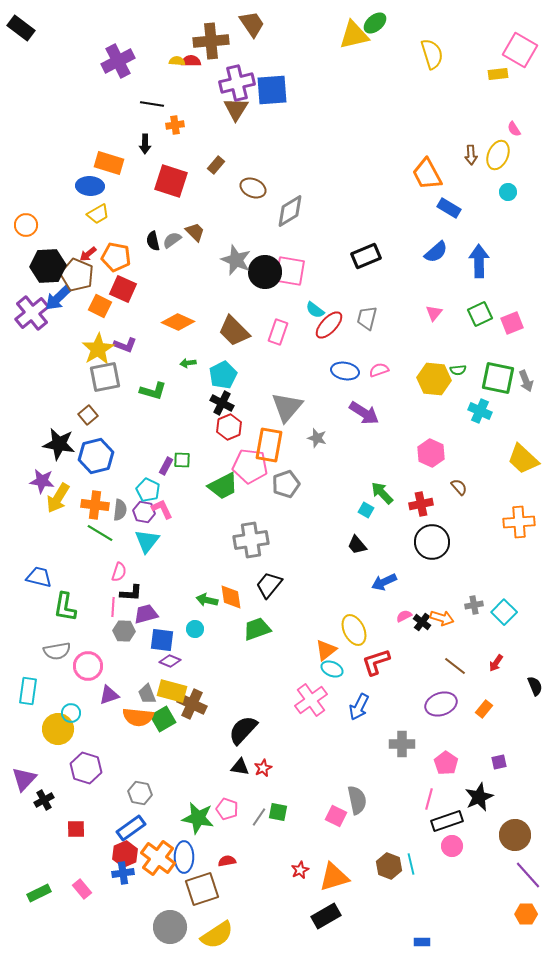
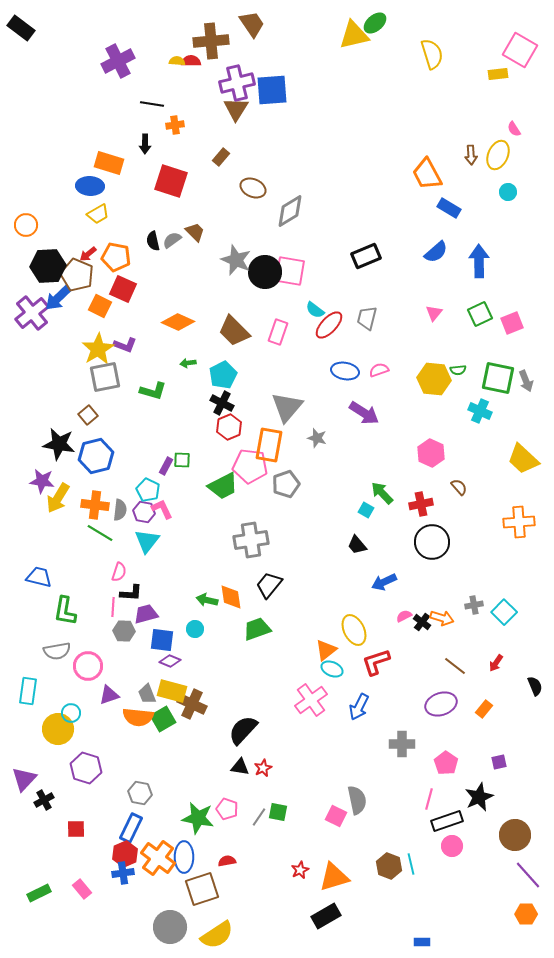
brown rectangle at (216, 165): moved 5 px right, 8 px up
green L-shape at (65, 607): moved 4 px down
blue rectangle at (131, 828): rotated 28 degrees counterclockwise
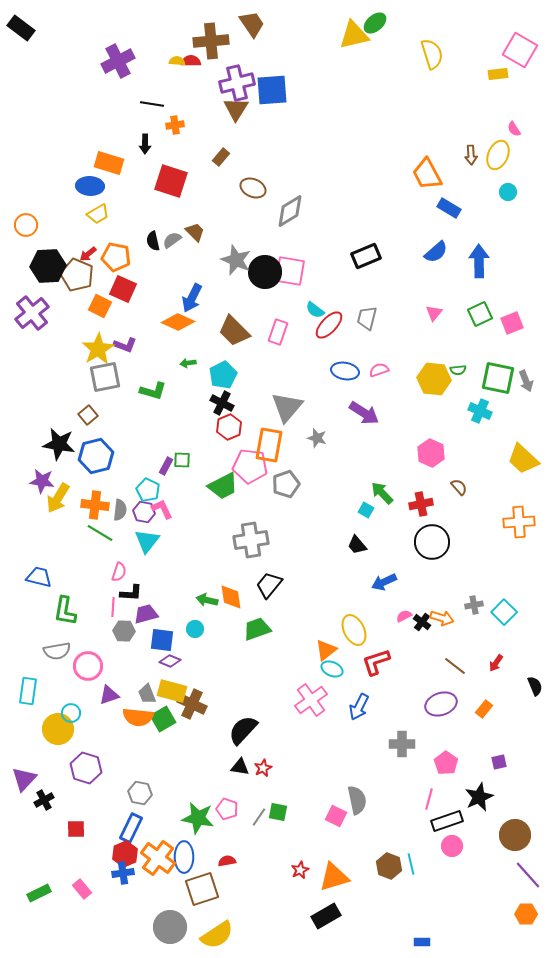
blue arrow at (58, 298): moved 134 px right; rotated 20 degrees counterclockwise
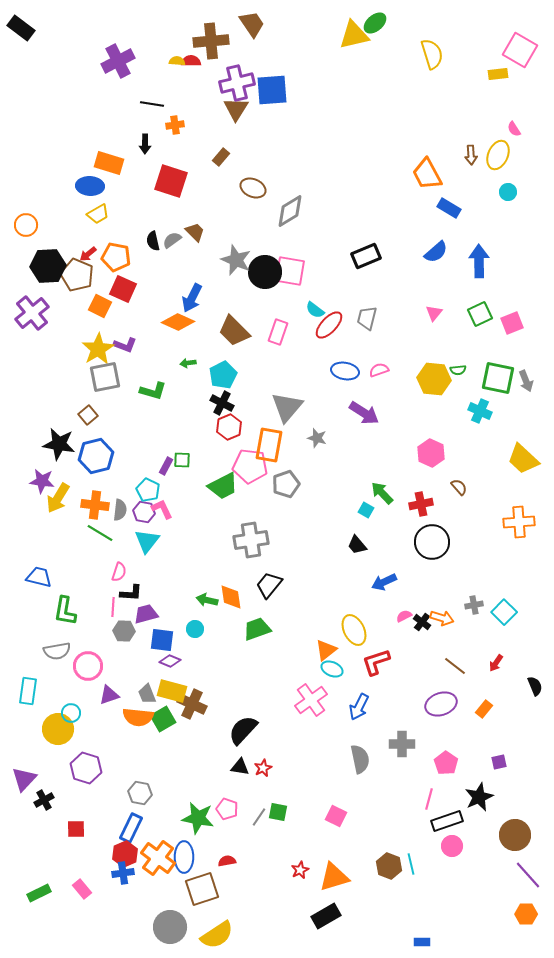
gray semicircle at (357, 800): moved 3 px right, 41 px up
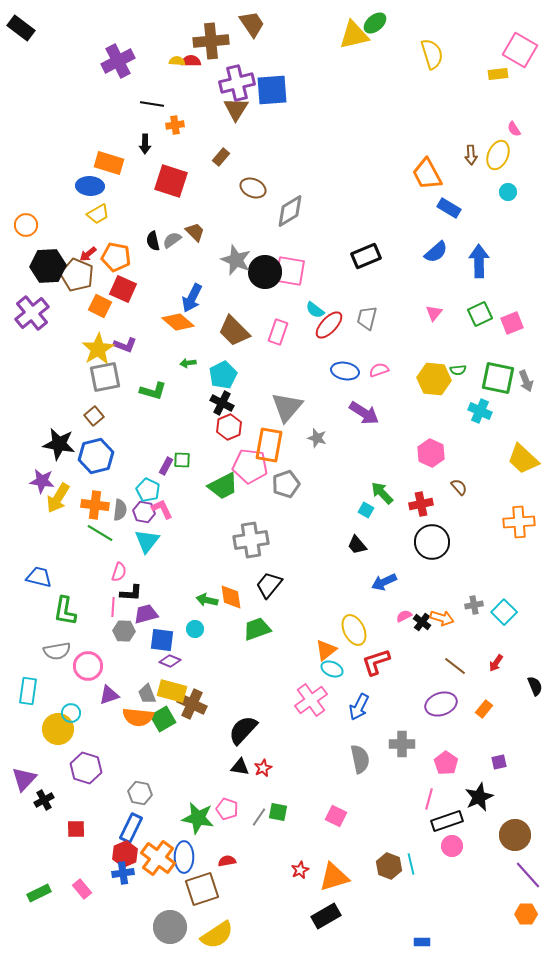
orange diamond at (178, 322): rotated 16 degrees clockwise
brown square at (88, 415): moved 6 px right, 1 px down
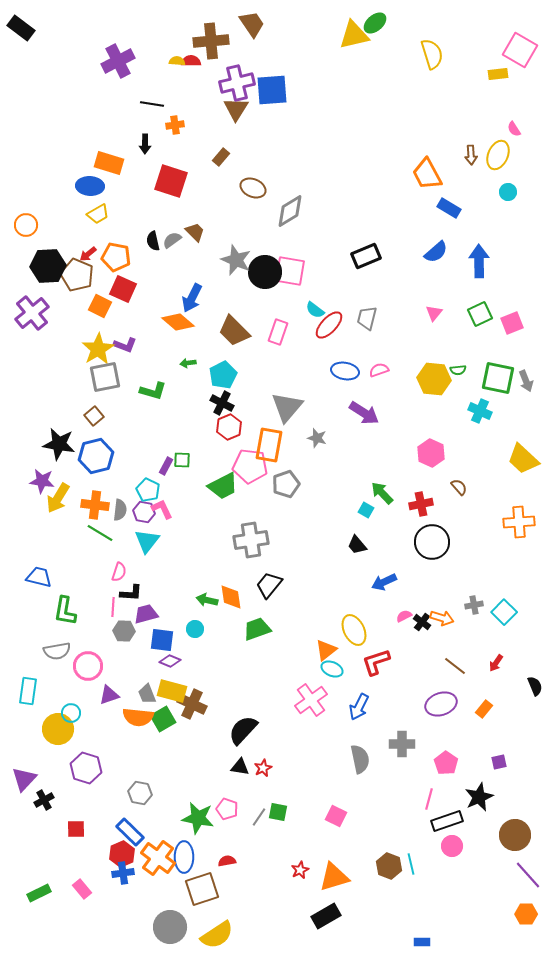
blue rectangle at (131, 828): moved 1 px left, 4 px down; rotated 72 degrees counterclockwise
red hexagon at (125, 854): moved 3 px left
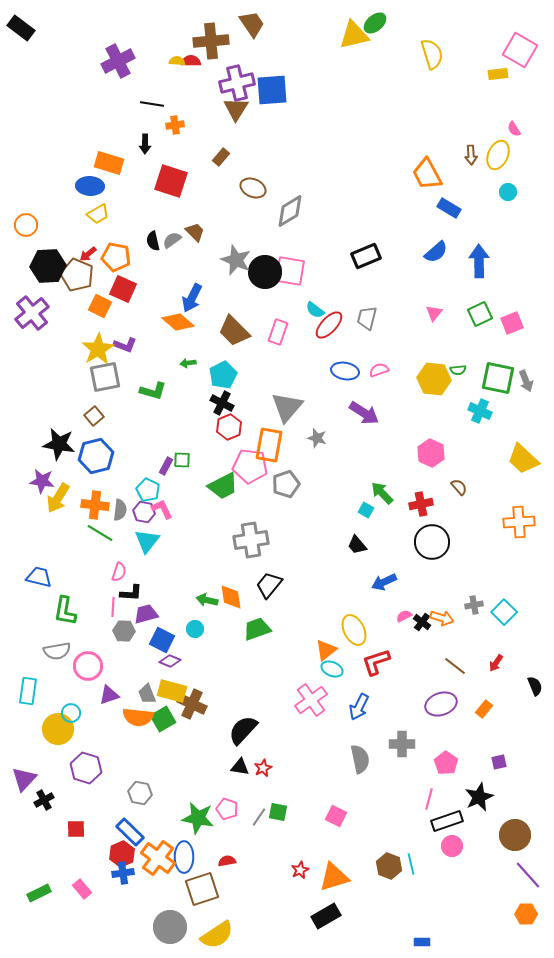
blue square at (162, 640): rotated 20 degrees clockwise
